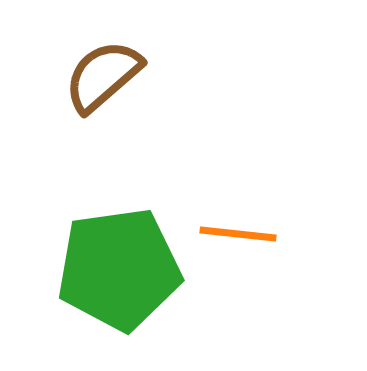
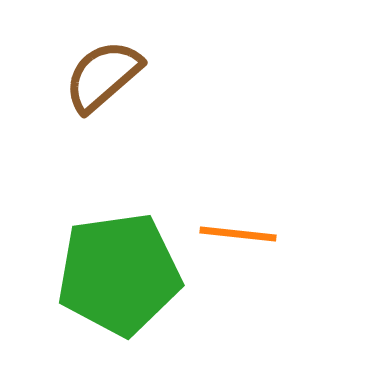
green pentagon: moved 5 px down
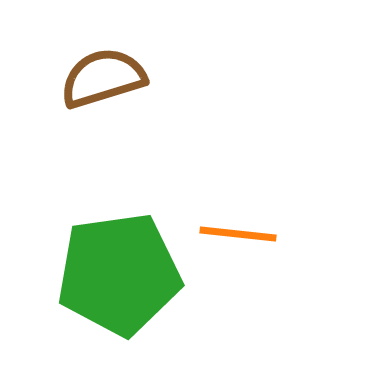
brown semicircle: moved 2 px down; rotated 24 degrees clockwise
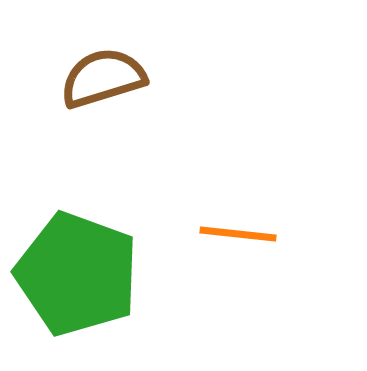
green pentagon: moved 42 px left; rotated 28 degrees clockwise
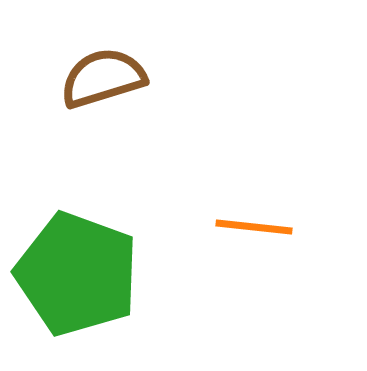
orange line: moved 16 px right, 7 px up
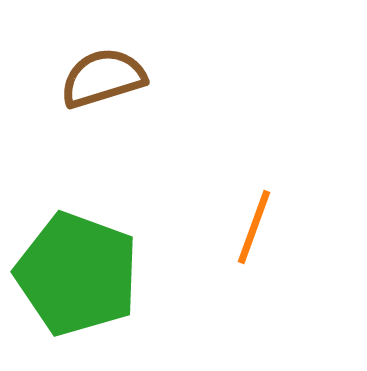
orange line: rotated 76 degrees counterclockwise
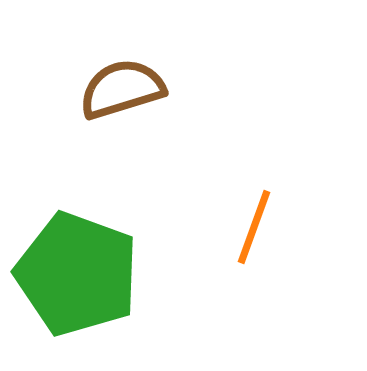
brown semicircle: moved 19 px right, 11 px down
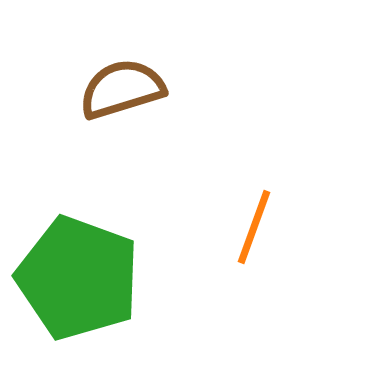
green pentagon: moved 1 px right, 4 px down
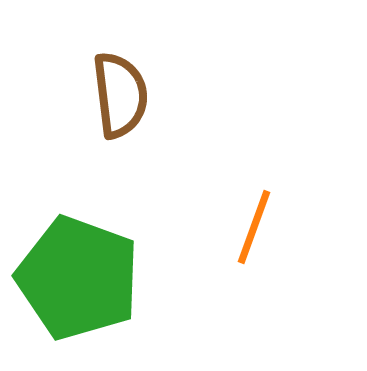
brown semicircle: moved 2 px left, 6 px down; rotated 100 degrees clockwise
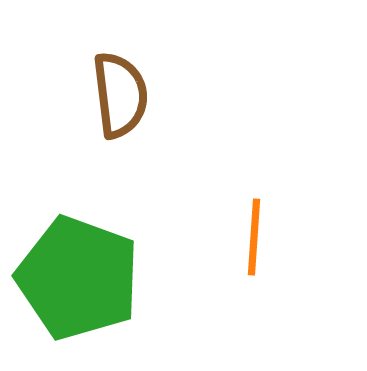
orange line: moved 10 px down; rotated 16 degrees counterclockwise
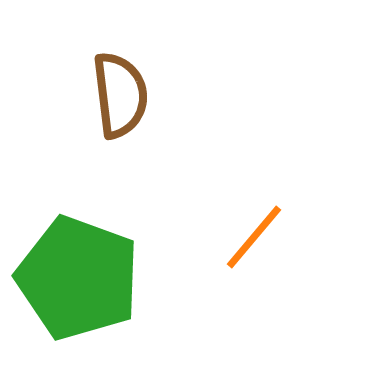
orange line: rotated 36 degrees clockwise
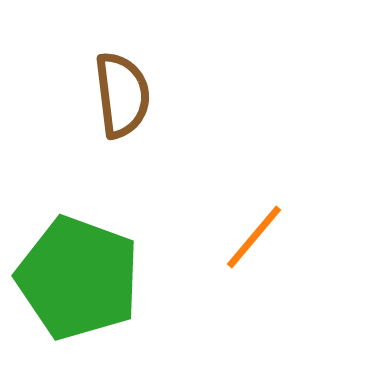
brown semicircle: moved 2 px right
